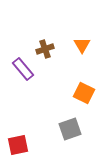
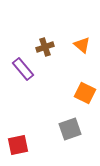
orange triangle: rotated 18 degrees counterclockwise
brown cross: moved 2 px up
orange square: moved 1 px right
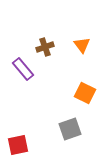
orange triangle: rotated 12 degrees clockwise
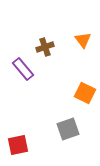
orange triangle: moved 1 px right, 5 px up
gray square: moved 2 px left
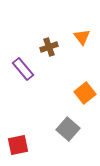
orange triangle: moved 1 px left, 3 px up
brown cross: moved 4 px right
orange square: rotated 25 degrees clockwise
gray square: rotated 30 degrees counterclockwise
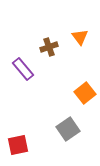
orange triangle: moved 2 px left
gray square: rotated 15 degrees clockwise
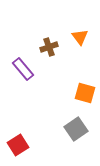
orange square: rotated 35 degrees counterclockwise
gray square: moved 8 px right
red square: rotated 20 degrees counterclockwise
